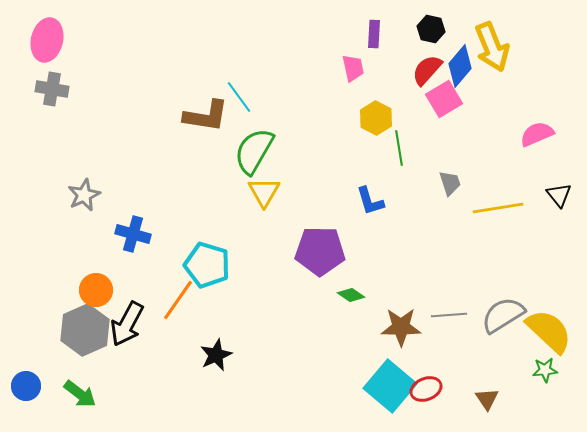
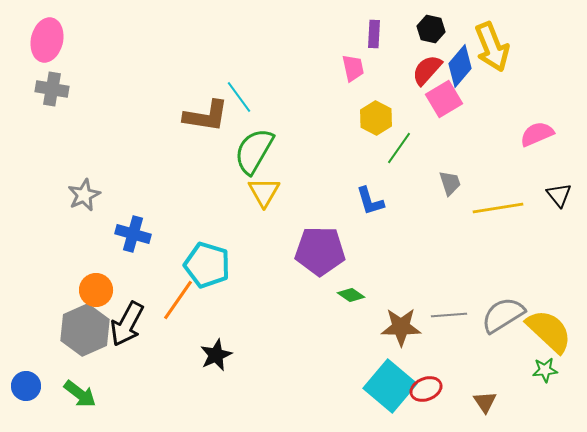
green line: rotated 44 degrees clockwise
brown triangle: moved 2 px left, 3 px down
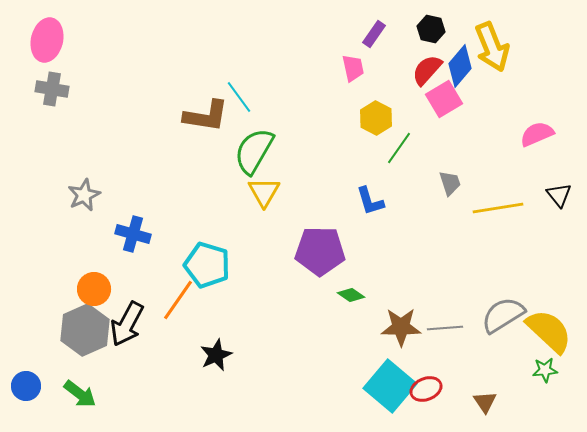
purple rectangle: rotated 32 degrees clockwise
orange circle: moved 2 px left, 1 px up
gray line: moved 4 px left, 13 px down
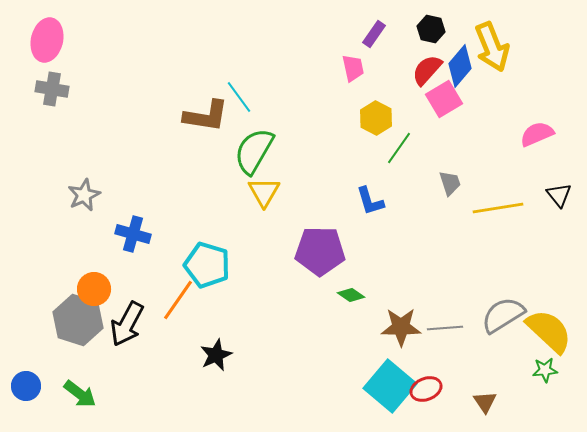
gray hexagon: moved 7 px left, 10 px up; rotated 18 degrees counterclockwise
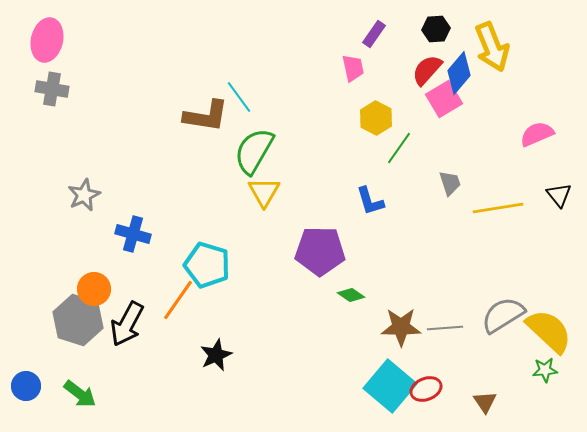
black hexagon: moved 5 px right; rotated 16 degrees counterclockwise
blue diamond: moved 1 px left, 7 px down
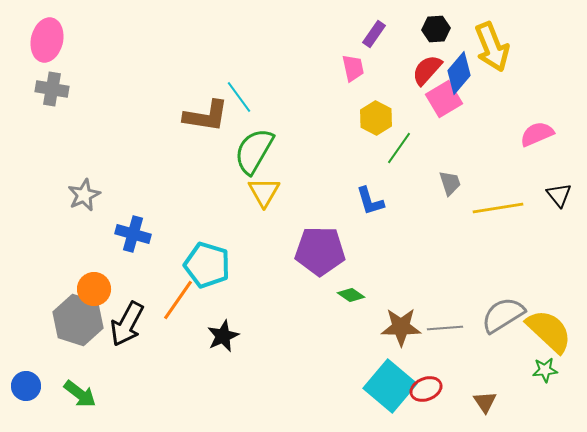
black star: moved 7 px right, 19 px up
